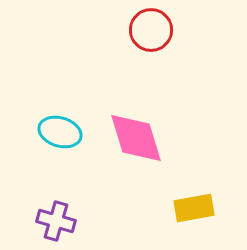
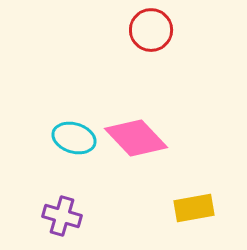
cyan ellipse: moved 14 px right, 6 px down
pink diamond: rotated 26 degrees counterclockwise
purple cross: moved 6 px right, 5 px up
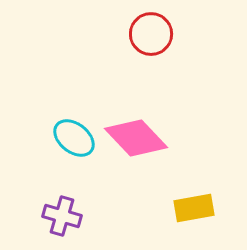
red circle: moved 4 px down
cyan ellipse: rotated 21 degrees clockwise
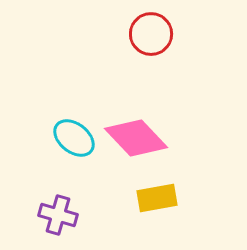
yellow rectangle: moved 37 px left, 10 px up
purple cross: moved 4 px left, 1 px up
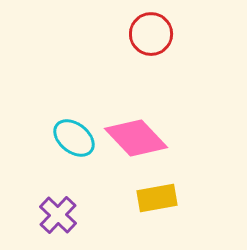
purple cross: rotated 27 degrees clockwise
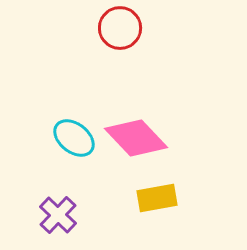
red circle: moved 31 px left, 6 px up
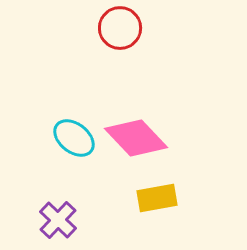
purple cross: moved 5 px down
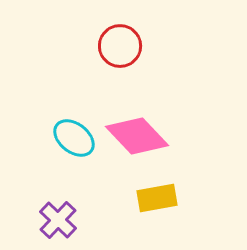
red circle: moved 18 px down
pink diamond: moved 1 px right, 2 px up
